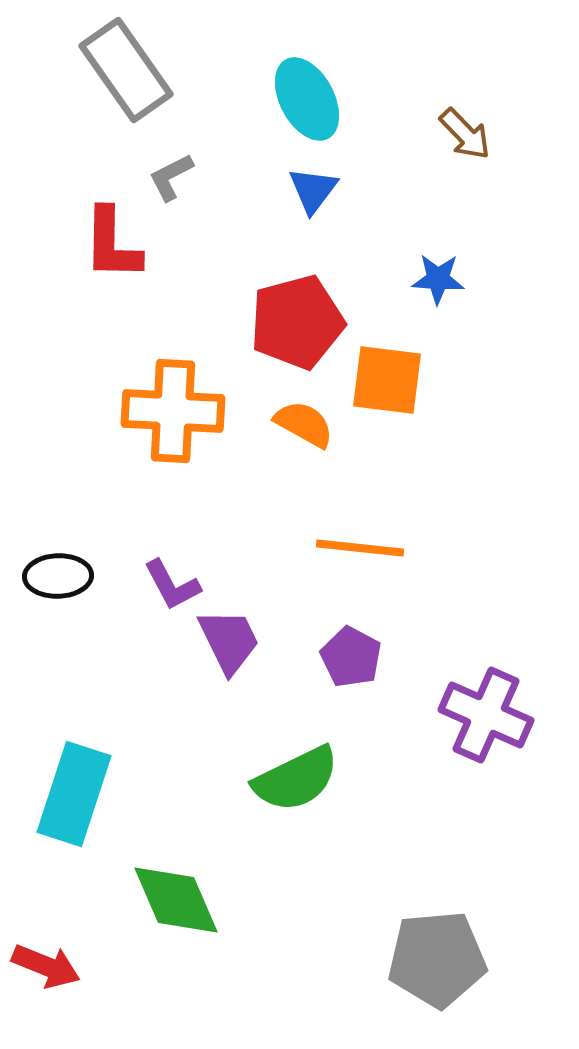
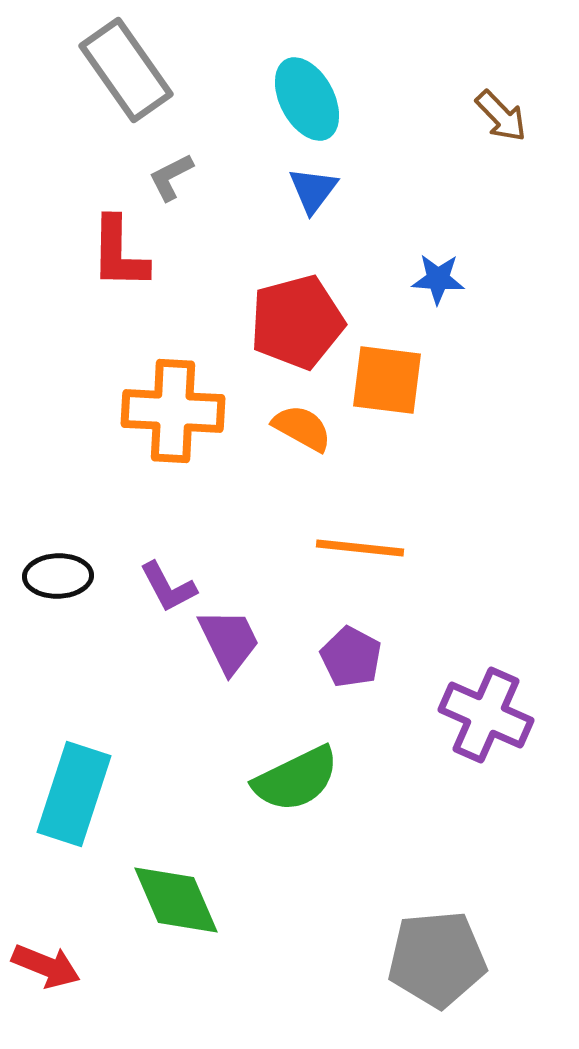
brown arrow: moved 36 px right, 18 px up
red L-shape: moved 7 px right, 9 px down
orange semicircle: moved 2 px left, 4 px down
purple L-shape: moved 4 px left, 2 px down
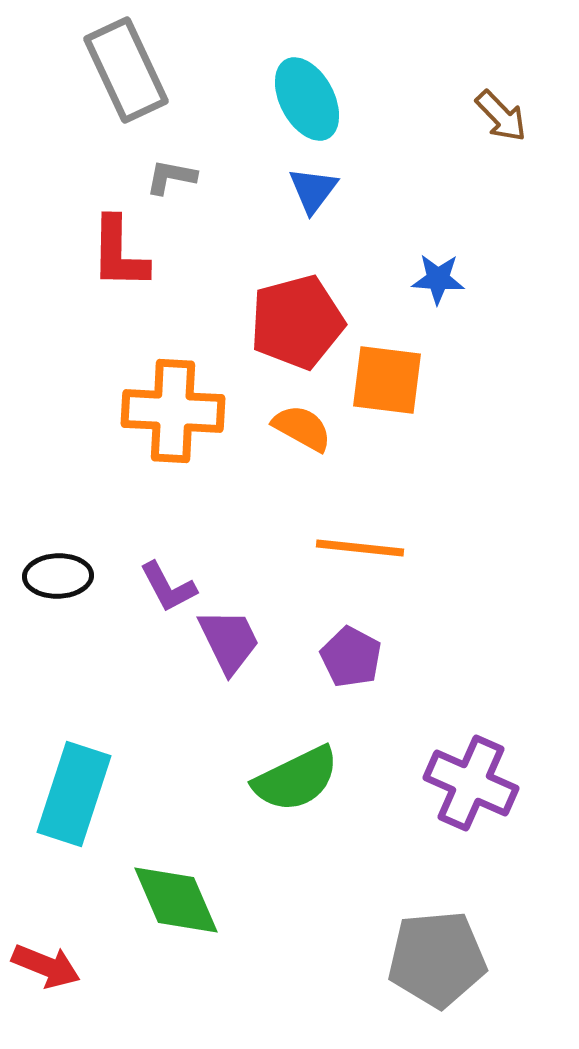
gray rectangle: rotated 10 degrees clockwise
gray L-shape: rotated 38 degrees clockwise
purple cross: moved 15 px left, 68 px down
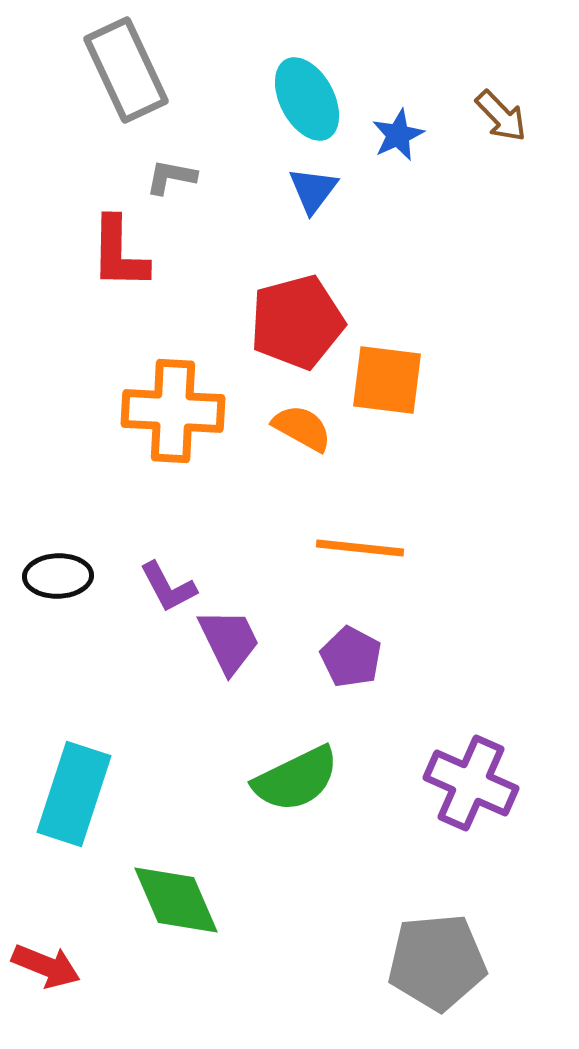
blue star: moved 40 px left, 144 px up; rotated 28 degrees counterclockwise
gray pentagon: moved 3 px down
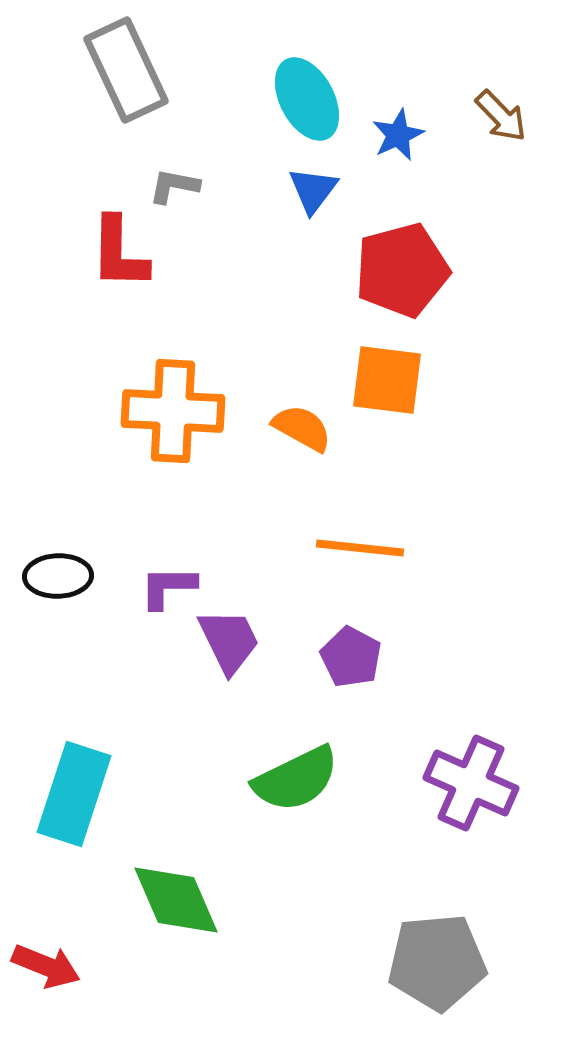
gray L-shape: moved 3 px right, 9 px down
red pentagon: moved 105 px right, 52 px up
purple L-shape: rotated 118 degrees clockwise
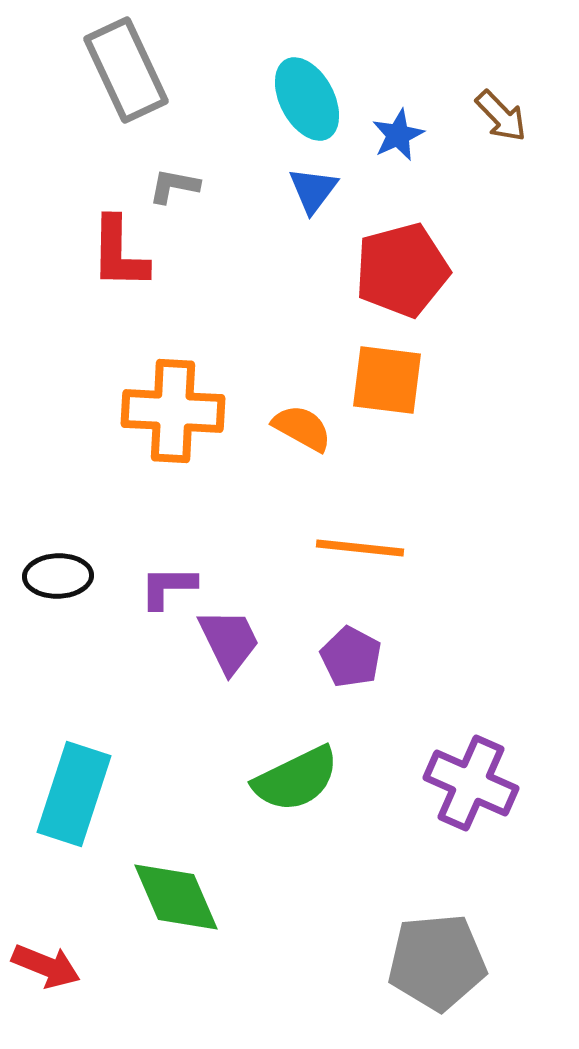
green diamond: moved 3 px up
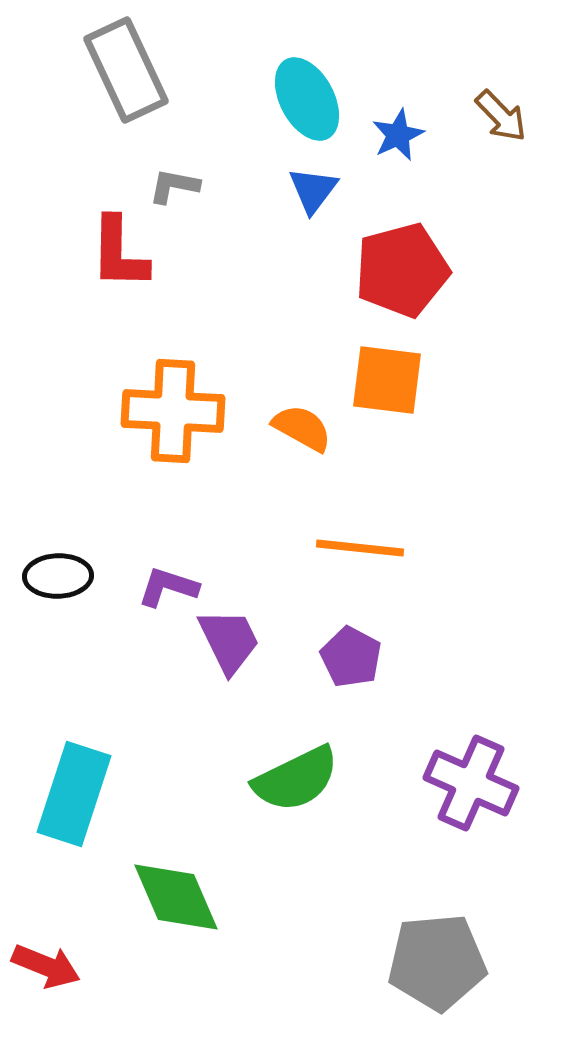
purple L-shape: rotated 18 degrees clockwise
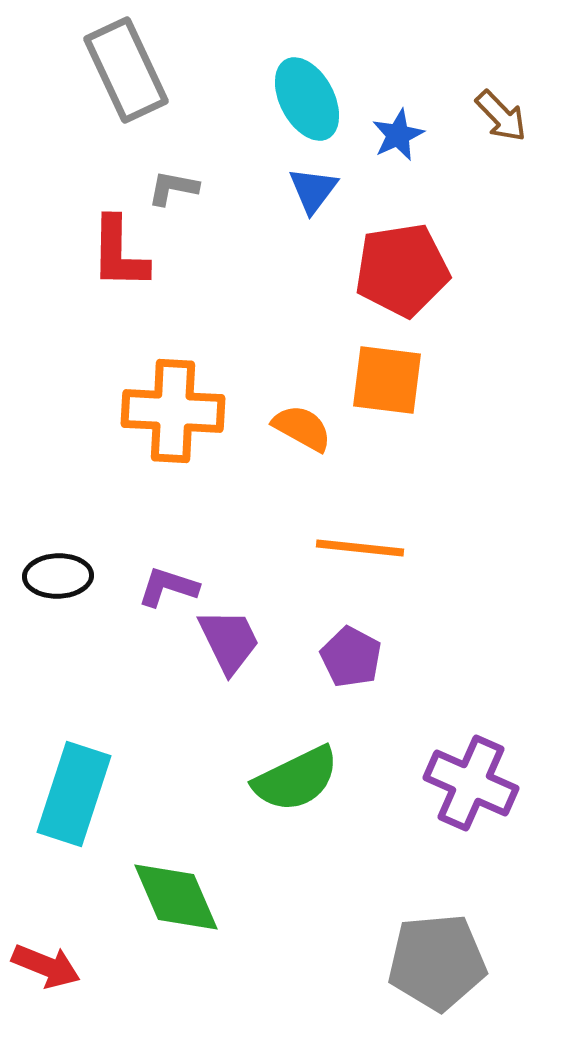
gray L-shape: moved 1 px left, 2 px down
red pentagon: rotated 6 degrees clockwise
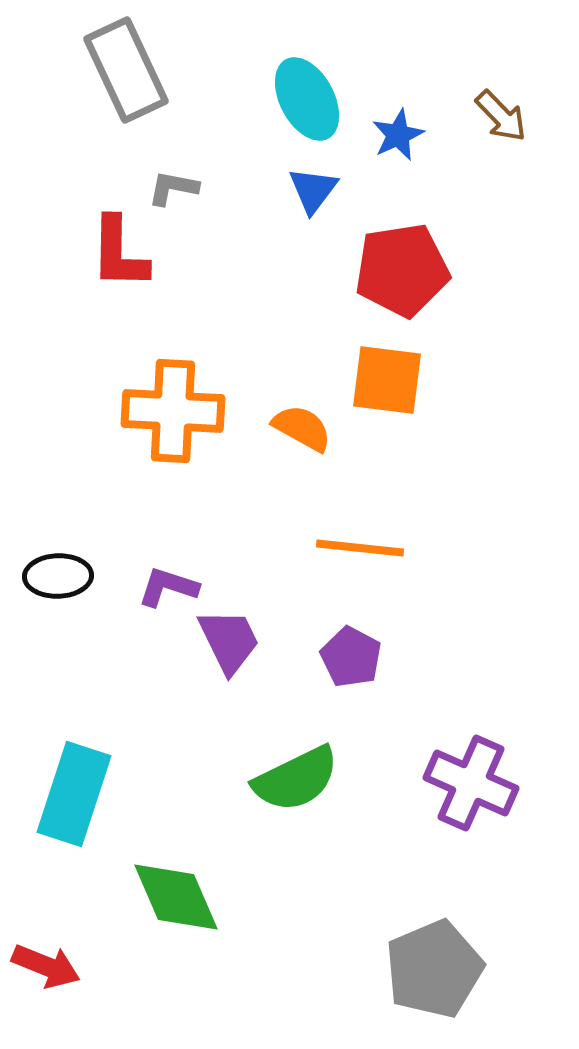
gray pentagon: moved 3 px left, 7 px down; rotated 18 degrees counterclockwise
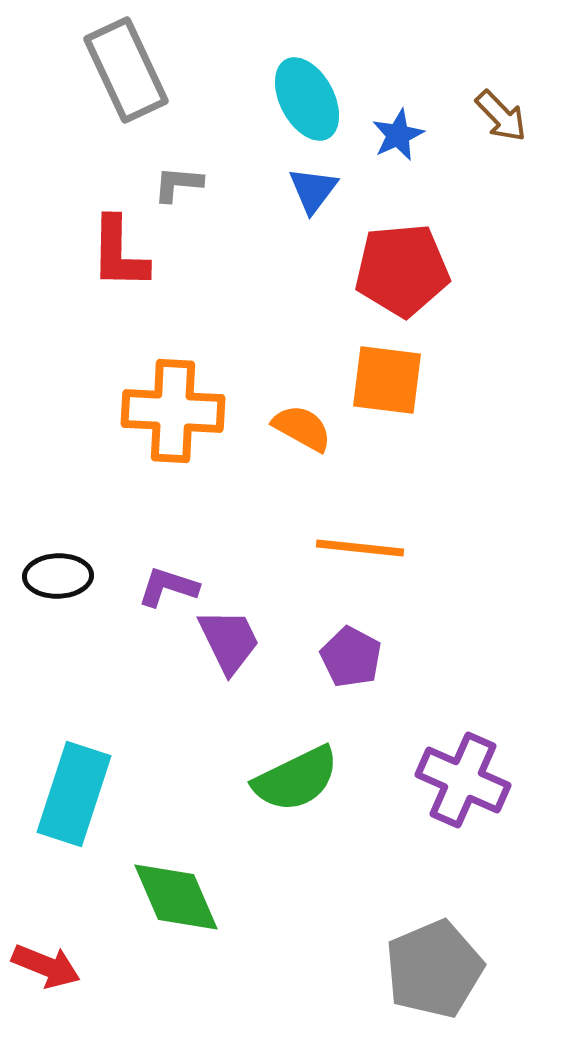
gray L-shape: moved 5 px right, 4 px up; rotated 6 degrees counterclockwise
red pentagon: rotated 4 degrees clockwise
purple cross: moved 8 px left, 3 px up
